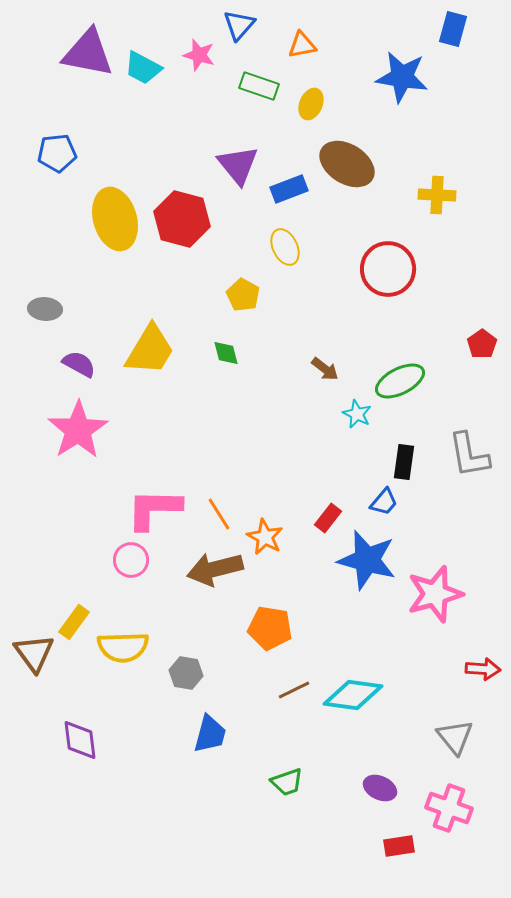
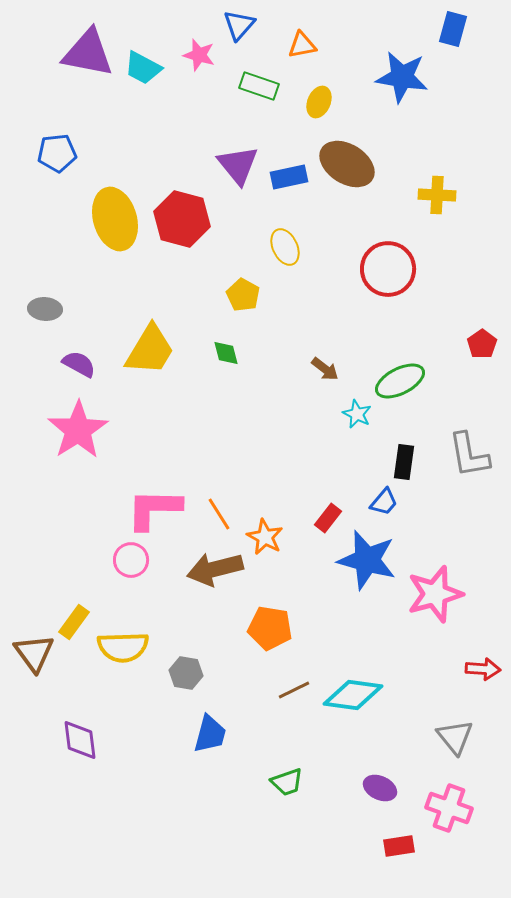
yellow ellipse at (311, 104): moved 8 px right, 2 px up
blue rectangle at (289, 189): moved 12 px up; rotated 9 degrees clockwise
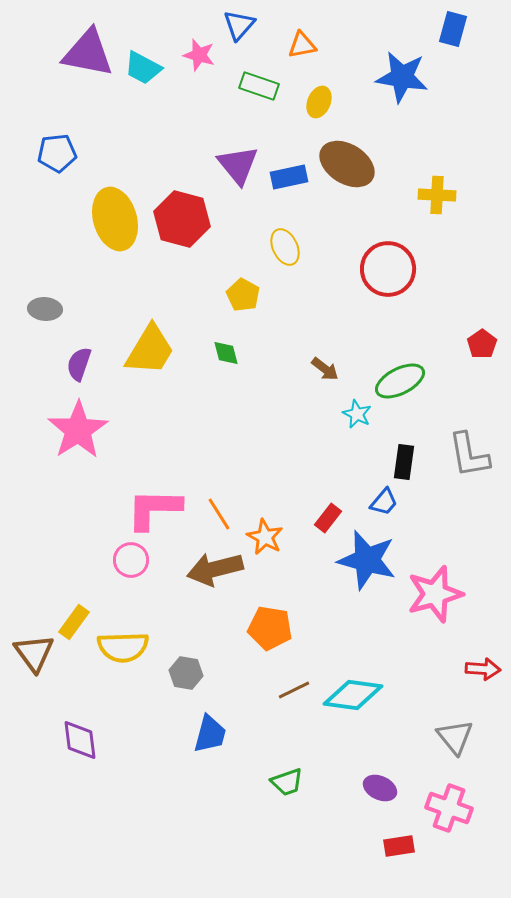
purple semicircle at (79, 364): rotated 100 degrees counterclockwise
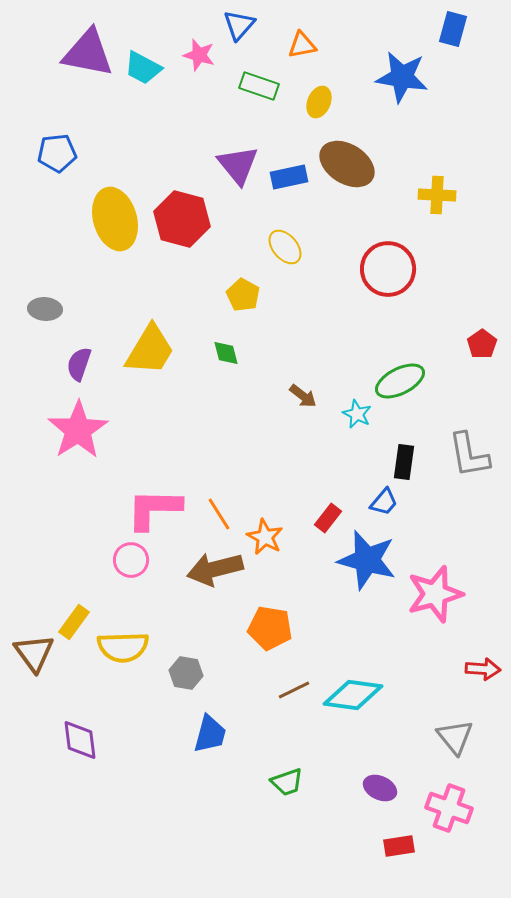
yellow ellipse at (285, 247): rotated 15 degrees counterclockwise
brown arrow at (325, 369): moved 22 px left, 27 px down
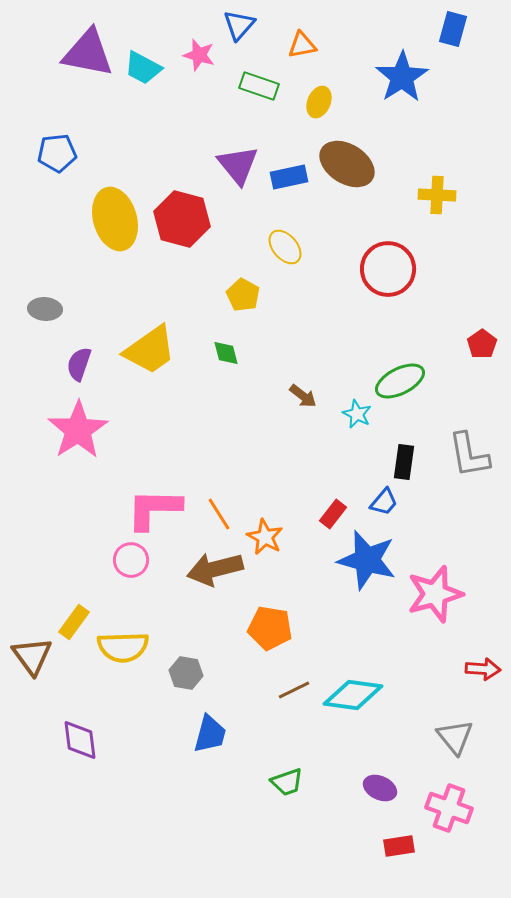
blue star at (402, 77): rotated 30 degrees clockwise
yellow trapezoid at (150, 350): rotated 24 degrees clockwise
red rectangle at (328, 518): moved 5 px right, 4 px up
brown triangle at (34, 653): moved 2 px left, 3 px down
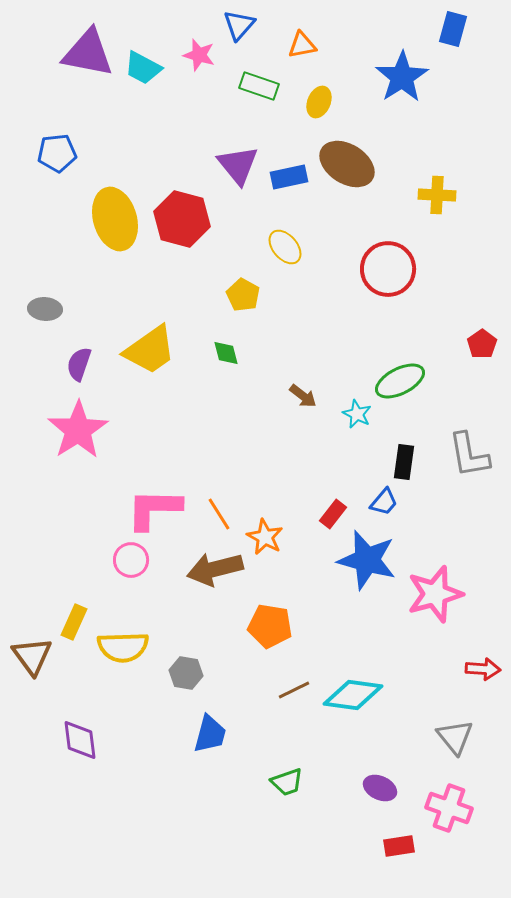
yellow rectangle at (74, 622): rotated 12 degrees counterclockwise
orange pentagon at (270, 628): moved 2 px up
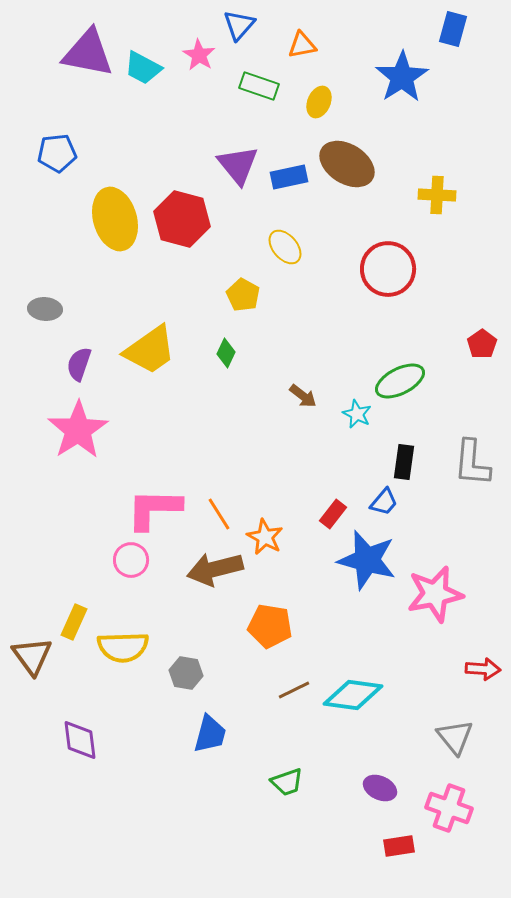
pink star at (199, 55): rotated 16 degrees clockwise
green diamond at (226, 353): rotated 40 degrees clockwise
gray L-shape at (469, 455): moved 3 px right, 8 px down; rotated 15 degrees clockwise
pink star at (435, 594): rotated 4 degrees clockwise
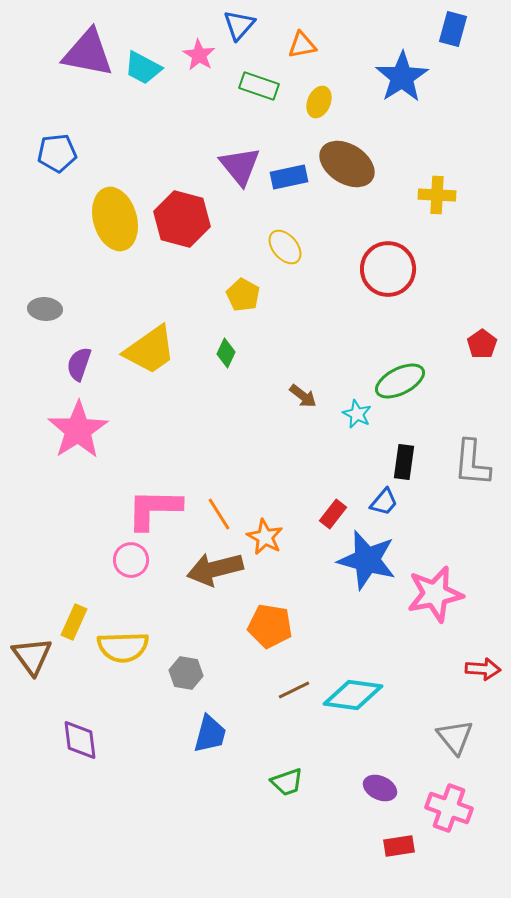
purple triangle at (238, 165): moved 2 px right, 1 px down
